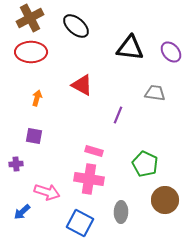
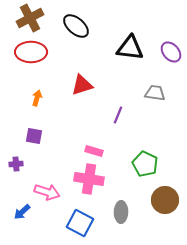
red triangle: rotated 45 degrees counterclockwise
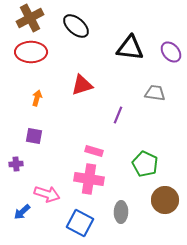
pink arrow: moved 2 px down
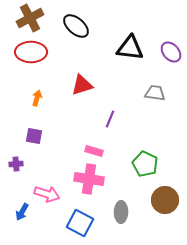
purple line: moved 8 px left, 4 px down
blue arrow: rotated 18 degrees counterclockwise
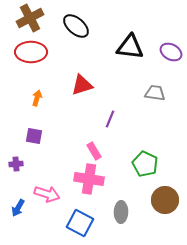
black triangle: moved 1 px up
purple ellipse: rotated 20 degrees counterclockwise
pink rectangle: rotated 42 degrees clockwise
blue arrow: moved 4 px left, 4 px up
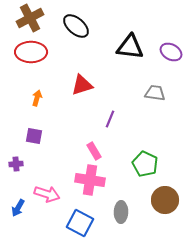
pink cross: moved 1 px right, 1 px down
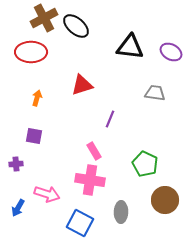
brown cross: moved 14 px right
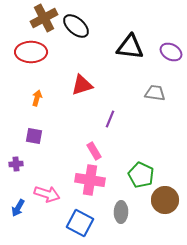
green pentagon: moved 4 px left, 11 px down
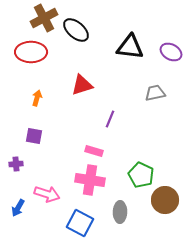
black ellipse: moved 4 px down
gray trapezoid: rotated 20 degrees counterclockwise
pink rectangle: rotated 42 degrees counterclockwise
gray ellipse: moved 1 px left
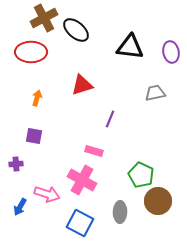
purple ellipse: rotated 50 degrees clockwise
pink cross: moved 8 px left; rotated 20 degrees clockwise
brown circle: moved 7 px left, 1 px down
blue arrow: moved 2 px right, 1 px up
